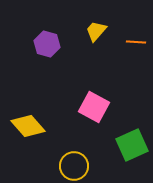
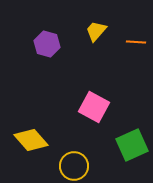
yellow diamond: moved 3 px right, 14 px down
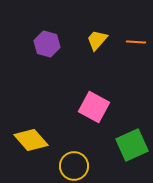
yellow trapezoid: moved 1 px right, 9 px down
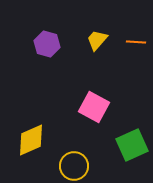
yellow diamond: rotated 72 degrees counterclockwise
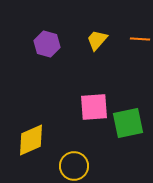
orange line: moved 4 px right, 3 px up
pink square: rotated 32 degrees counterclockwise
green square: moved 4 px left, 22 px up; rotated 12 degrees clockwise
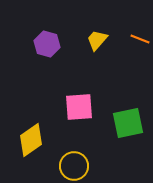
orange line: rotated 18 degrees clockwise
pink square: moved 15 px left
yellow diamond: rotated 12 degrees counterclockwise
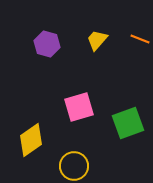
pink square: rotated 12 degrees counterclockwise
green square: rotated 8 degrees counterclockwise
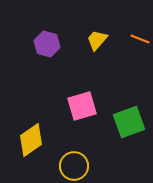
pink square: moved 3 px right, 1 px up
green square: moved 1 px right, 1 px up
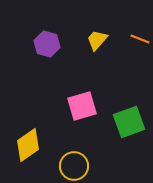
yellow diamond: moved 3 px left, 5 px down
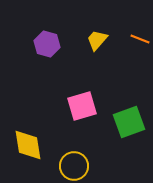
yellow diamond: rotated 64 degrees counterclockwise
